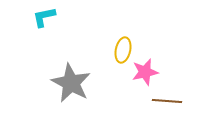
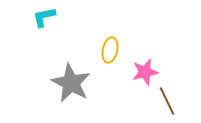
yellow ellipse: moved 13 px left
brown line: rotated 60 degrees clockwise
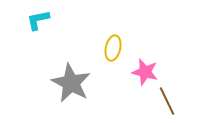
cyan L-shape: moved 6 px left, 3 px down
yellow ellipse: moved 3 px right, 2 px up
pink star: rotated 28 degrees clockwise
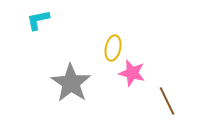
pink star: moved 13 px left, 1 px down
gray star: rotated 6 degrees clockwise
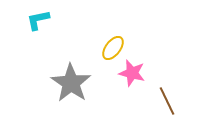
yellow ellipse: rotated 25 degrees clockwise
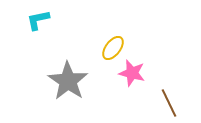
gray star: moved 3 px left, 2 px up
brown line: moved 2 px right, 2 px down
